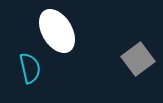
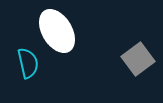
cyan semicircle: moved 2 px left, 5 px up
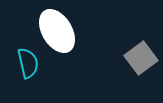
gray square: moved 3 px right, 1 px up
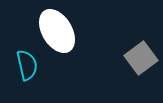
cyan semicircle: moved 1 px left, 2 px down
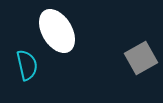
gray square: rotated 8 degrees clockwise
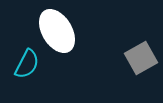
cyan semicircle: moved 1 px up; rotated 40 degrees clockwise
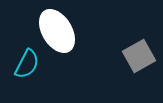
gray square: moved 2 px left, 2 px up
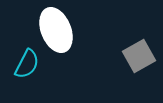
white ellipse: moved 1 px left, 1 px up; rotated 9 degrees clockwise
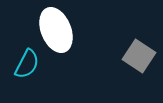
gray square: rotated 28 degrees counterclockwise
